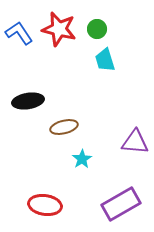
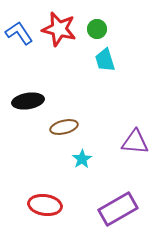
purple rectangle: moved 3 px left, 5 px down
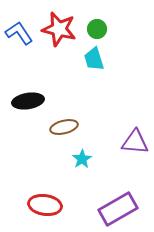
cyan trapezoid: moved 11 px left, 1 px up
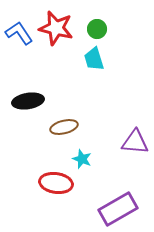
red star: moved 3 px left, 1 px up
cyan star: rotated 18 degrees counterclockwise
red ellipse: moved 11 px right, 22 px up
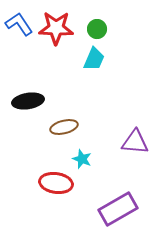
red star: rotated 12 degrees counterclockwise
blue L-shape: moved 9 px up
cyan trapezoid: rotated 140 degrees counterclockwise
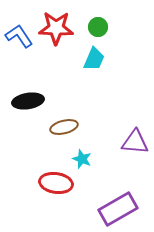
blue L-shape: moved 12 px down
green circle: moved 1 px right, 2 px up
